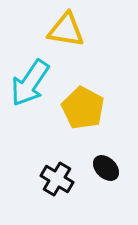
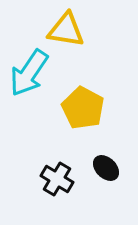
cyan arrow: moved 1 px left, 10 px up
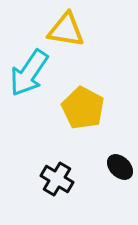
black ellipse: moved 14 px right, 1 px up
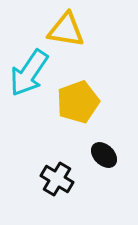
yellow pentagon: moved 5 px left, 6 px up; rotated 24 degrees clockwise
black ellipse: moved 16 px left, 12 px up
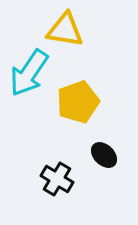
yellow triangle: moved 1 px left
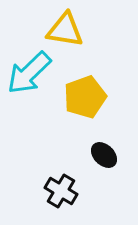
cyan arrow: rotated 12 degrees clockwise
yellow pentagon: moved 7 px right, 5 px up
black cross: moved 4 px right, 12 px down
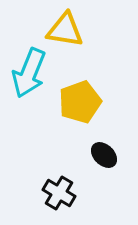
cyan arrow: rotated 24 degrees counterclockwise
yellow pentagon: moved 5 px left, 5 px down
black cross: moved 2 px left, 2 px down
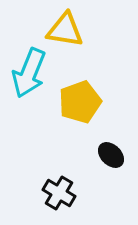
black ellipse: moved 7 px right
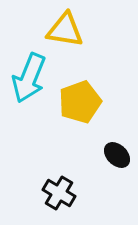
cyan arrow: moved 5 px down
black ellipse: moved 6 px right
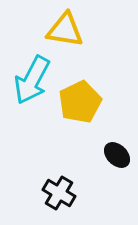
cyan arrow: moved 3 px right, 2 px down; rotated 6 degrees clockwise
yellow pentagon: rotated 6 degrees counterclockwise
